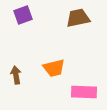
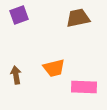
purple square: moved 4 px left
pink rectangle: moved 5 px up
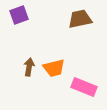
brown trapezoid: moved 2 px right, 1 px down
brown arrow: moved 13 px right, 8 px up; rotated 18 degrees clockwise
pink rectangle: rotated 20 degrees clockwise
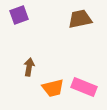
orange trapezoid: moved 1 px left, 20 px down
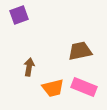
brown trapezoid: moved 32 px down
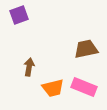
brown trapezoid: moved 6 px right, 2 px up
